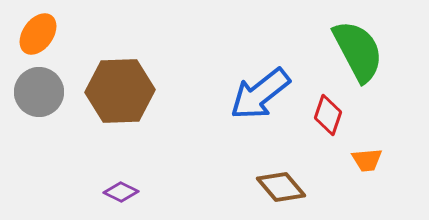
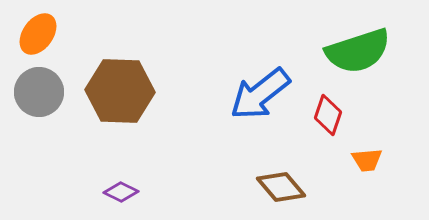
green semicircle: rotated 100 degrees clockwise
brown hexagon: rotated 4 degrees clockwise
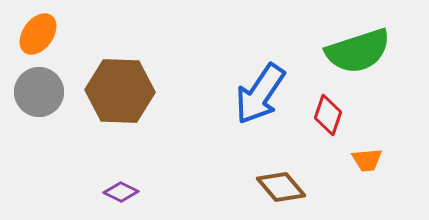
blue arrow: rotated 18 degrees counterclockwise
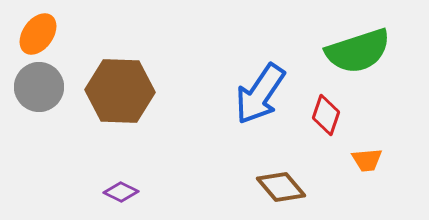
gray circle: moved 5 px up
red diamond: moved 2 px left
